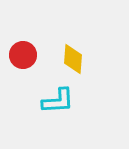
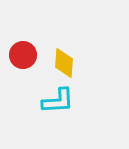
yellow diamond: moved 9 px left, 4 px down
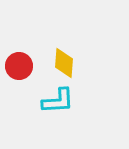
red circle: moved 4 px left, 11 px down
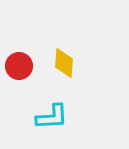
cyan L-shape: moved 6 px left, 16 px down
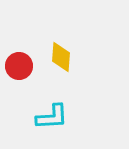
yellow diamond: moved 3 px left, 6 px up
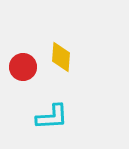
red circle: moved 4 px right, 1 px down
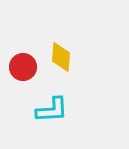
cyan L-shape: moved 7 px up
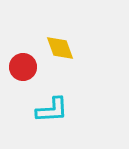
yellow diamond: moved 1 px left, 9 px up; rotated 24 degrees counterclockwise
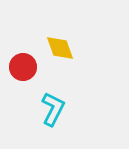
cyan L-shape: moved 1 px right, 1 px up; rotated 60 degrees counterclockwise
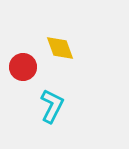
cyan L-shape: moved 1 px left, 3 px up
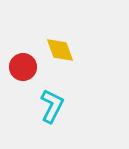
yellow diamond: moved 2 px down
